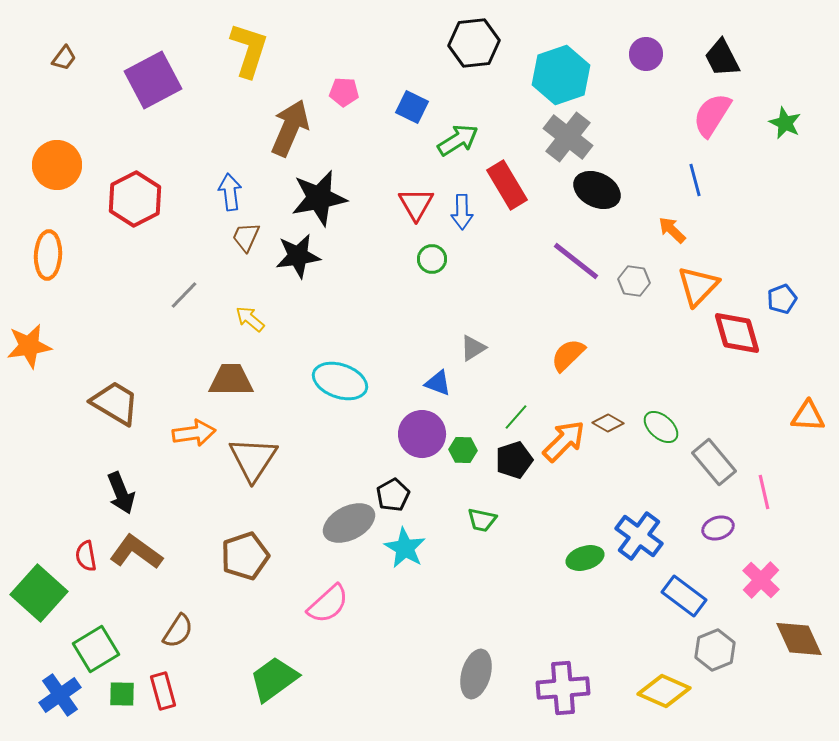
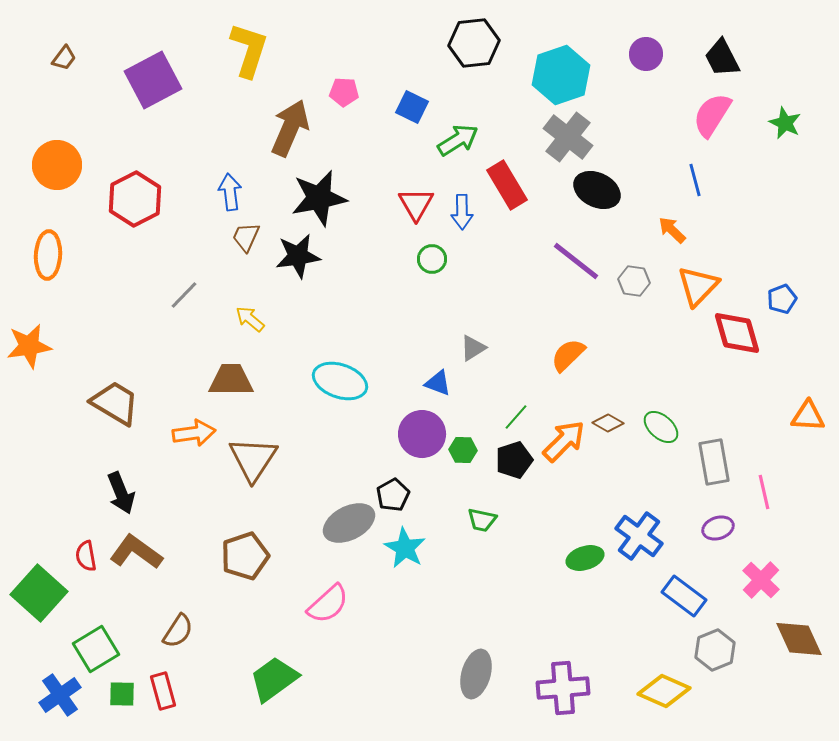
gray rectangle at (714, 462): rotated 30 degrees clockwise
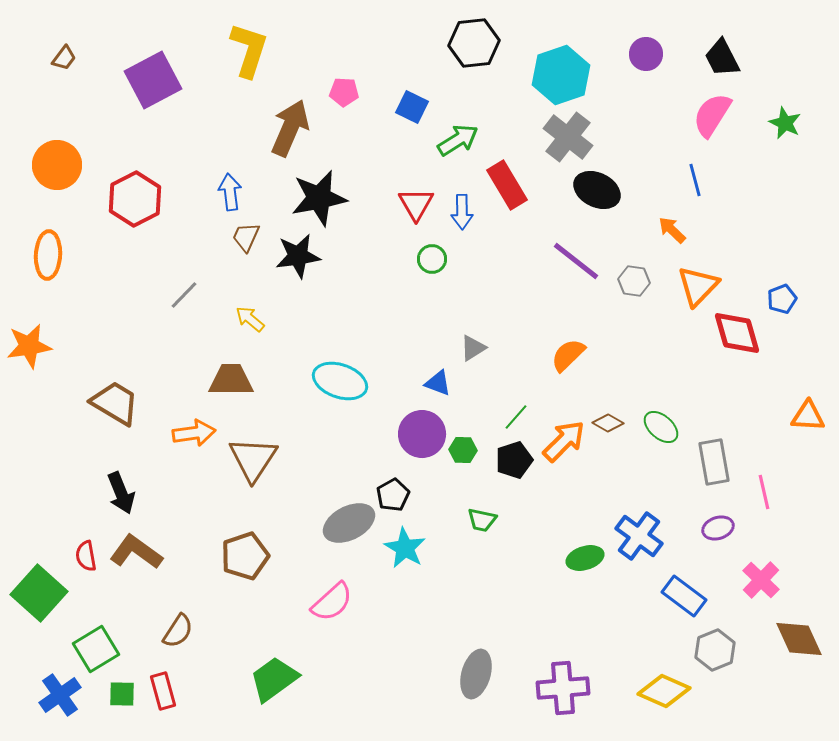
pink semicircle at (328, 604): moved 4 px right, 2 px up
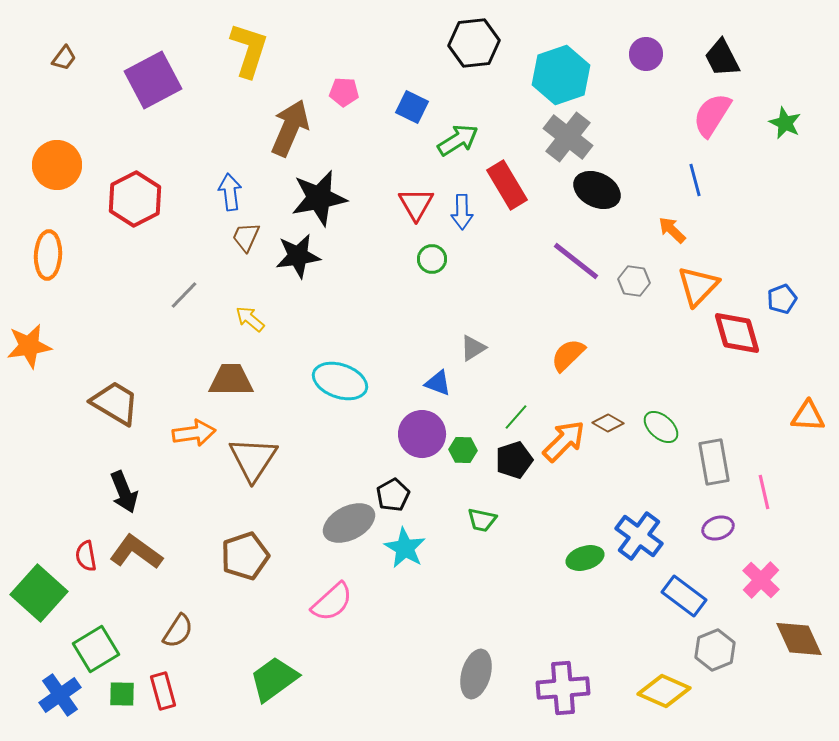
black arrow at (121, 493): moved 3 px right, 1 px up
